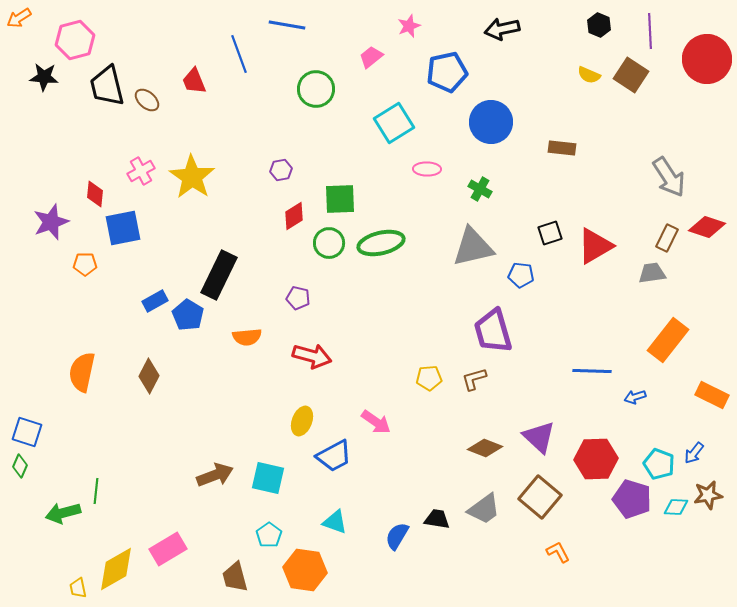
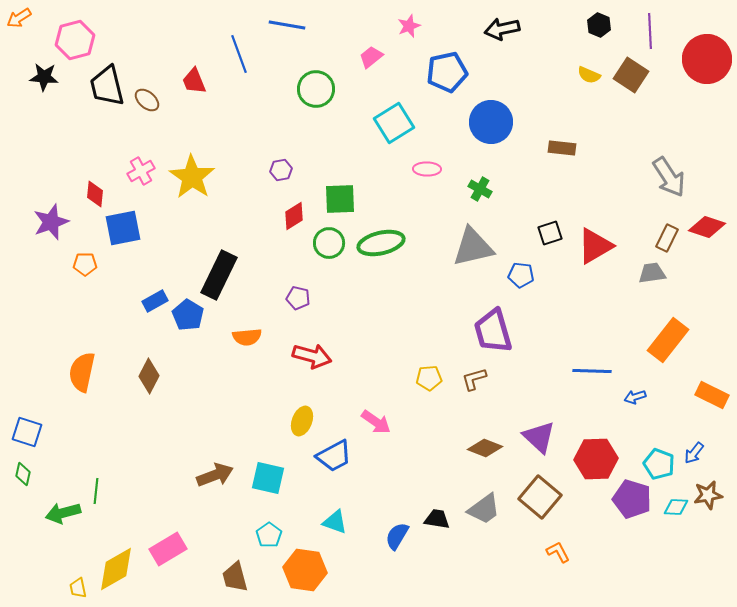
green diamond at (20, 466): moved 3 px right, 8 px down; rotated 10 degrees counterclockwise
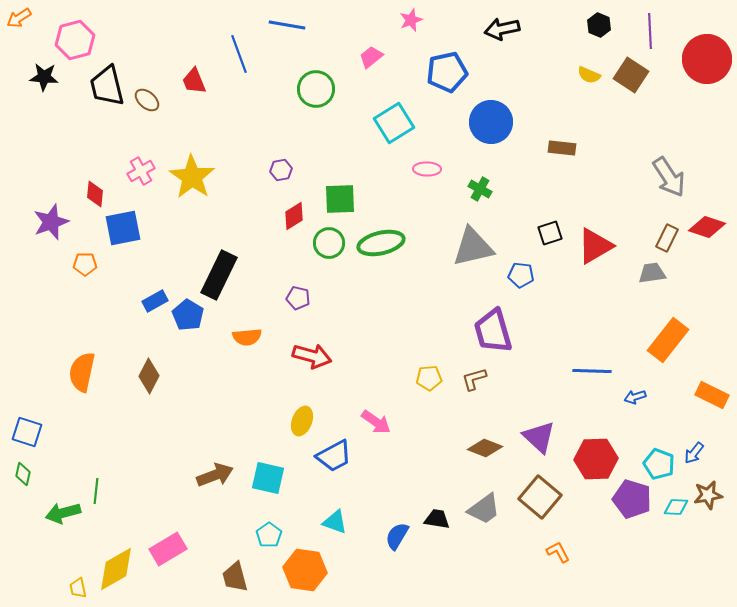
pink star at (409, 26): moved 2 px right, 6 px up
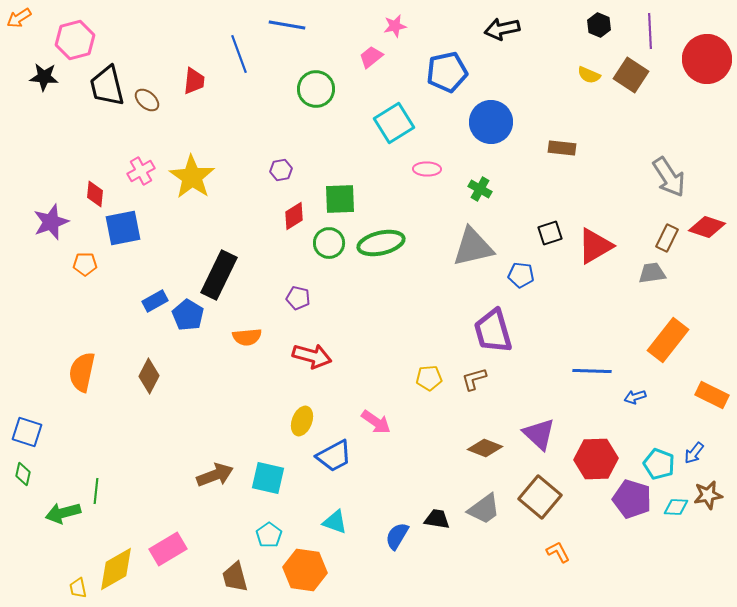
pink star at (411, 20): moved 16 px left, 6 px down; rotated 10 degrees clockwise
red trapezoid at (194, 81): rotated 152 degrees counterclockwise
purple triangle at (539, 437): moved 3 px up
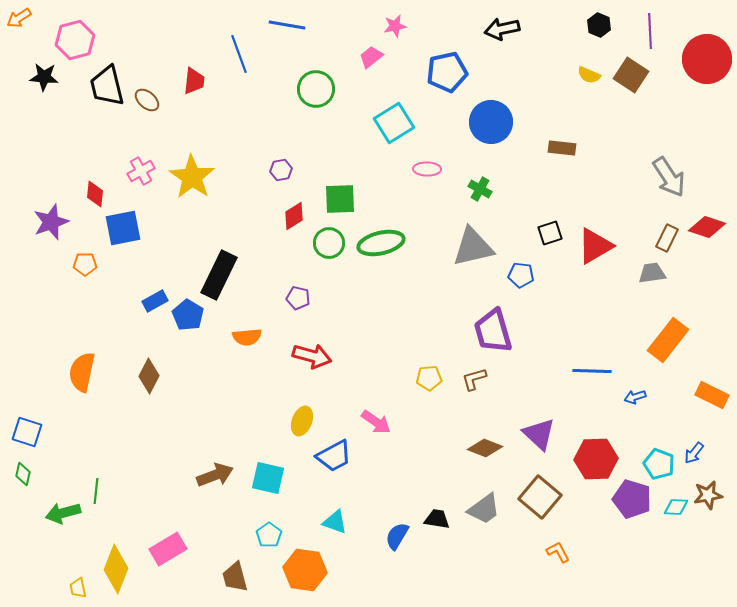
yellow diamond at (116, 569): rotated 39 degrees counterclockwise
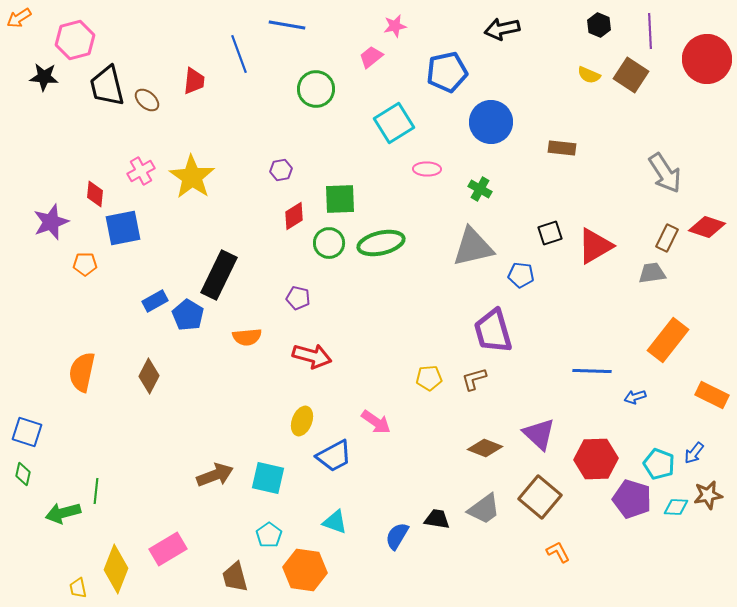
gray arrow at (669, 177): moved 4 px left, 4 px up
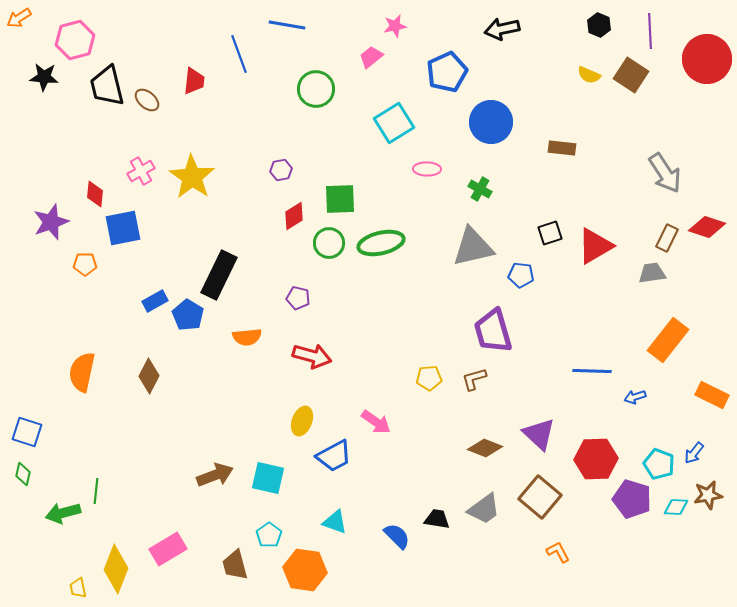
blue pentagon at (447, 72): rotated 12 degrees counterclockwise
blue semicircle at (397, 536): rotated 104 degrees clockwise
brown trapezoid at (235, 577): moved 12 px up
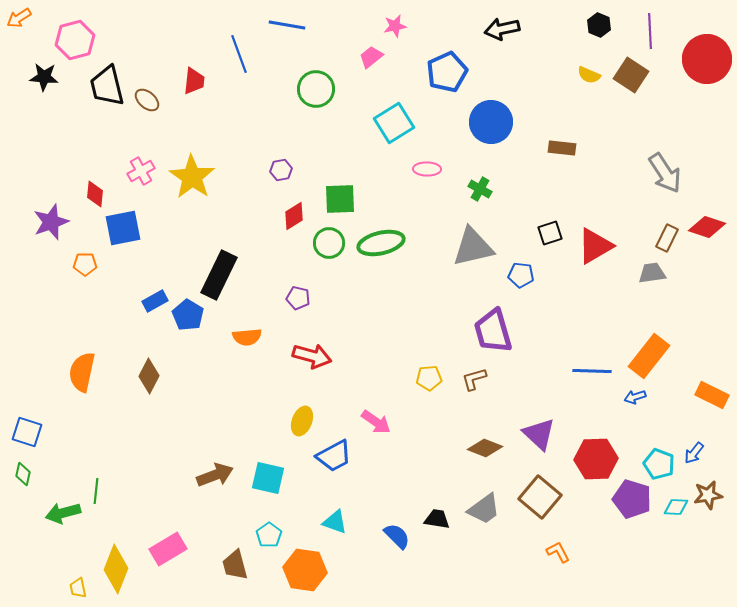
orange rectangle at (668, 340): moved 19 px left, 16 px down
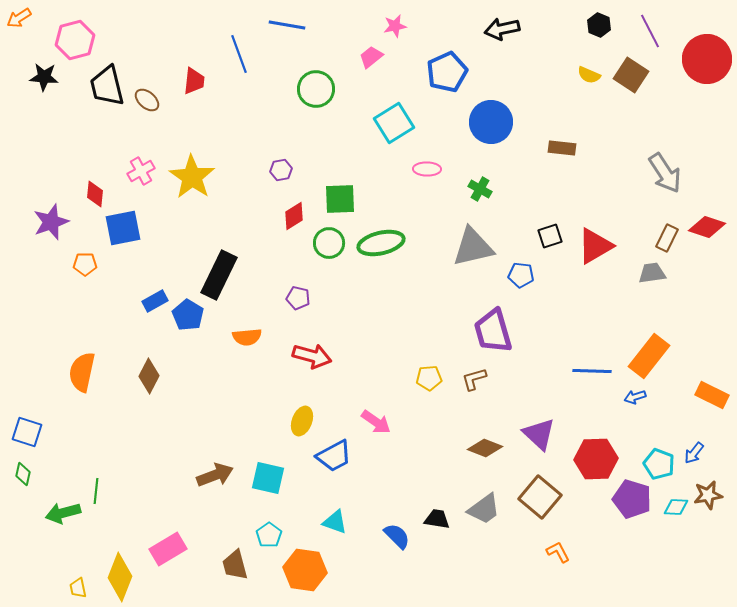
purple line at (650, 31): rotated 24 degrees counterclockwise
black square at (550, 233): moved 3 px down
yellow diamond at (116, 569): moved 4 px right, 8 px down
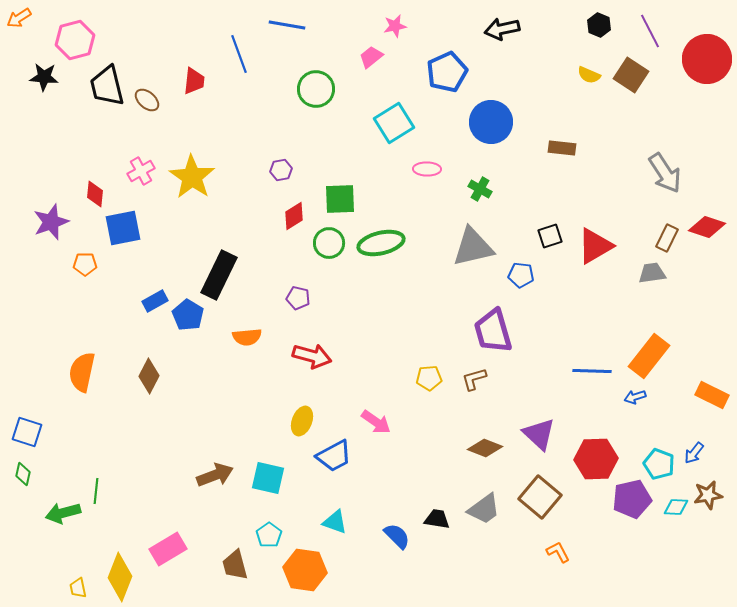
purple pentagon at (632, 499): rotated 30 degrees counterclockwise
